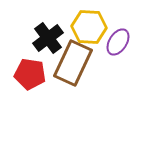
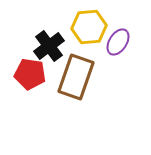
yellow hexagon: rotated 8 degrees counterclockwise
black cross: moved 1 px right, 8 px down
brown rectangle: moved 3 px right, 14 px down; rotated 6 degrees counterclockwise
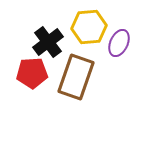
purple ellipse: moved 1 px right, 1 px down; rotated 8 degrees counterclockwise
black cross: moved 1 px left, 4 px up
red pentagon: moved 2 px right, 1 px up; rotated 12 degrees counterclockwise
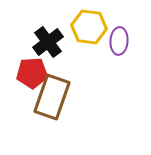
yellow hexagon: rotated 12 degrees clockwise
purple ellipse: moved 2 px up; rotated 20 degrees counterclockwise
brown rectangle: moved 24 px left, 20 px down
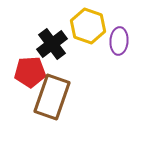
yellow hexagon: moved 1 px left, 1 px up; rotated 12 degrees clockwise
black cross: moved 4 px right, 2 px down
red pentagon: moved 2 px left, 1 px up
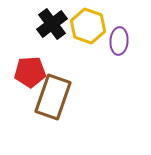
black cross: moved 20 px up
brown rectangle: moved 1 px right
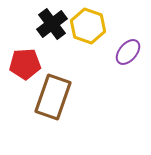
purple ellipse: moved 9 px right, 11 px down; rotated 36 degrees clockwise
red pentagon: moved 5 px left, 8 px up
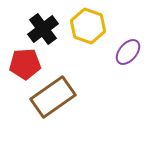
black cross: moved 9 px left, 5 px down
brown rectangle: rotated 36 degrees clockwise
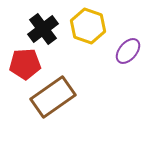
purple ellipse: moved 1 px up
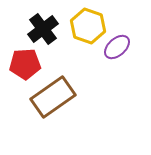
purple ellipse: moved 11 px left, 4 px up; rotated 8 degrees clockwise
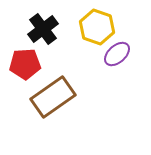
yellow hexagon: moved 9 px right, 1 px down
purple ellipse: moved 7 px down
